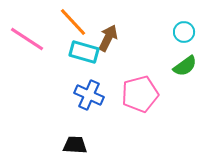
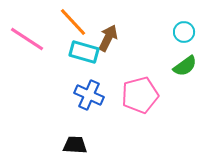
pink pentagon: moved 1 px down
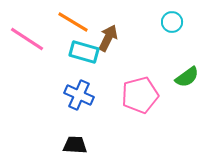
orange line: rotated 16 degrees counterclockwise
cyan circle: moved 12 px left, 10 px up
green semicircle: moved 2 px right, 11 px down
blue cross: moved 10 px left
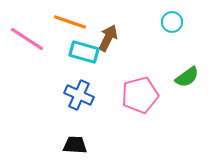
orange line: moved 3 px left; rotated 12 degrees counterclockwise
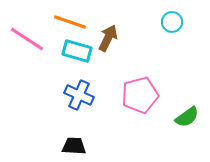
cyan rectangle: moved 7 px left, 1 px up
green semicircle: moved 40 px down
black trapezoid: moved 1 px left, 1 px down
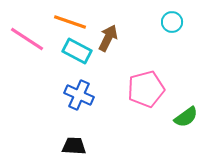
cyan rectangle: rotated 12 degrees clockwise
pink pentagon: moved 6 px right, 6 px up
green semicircle: moved 1 px left
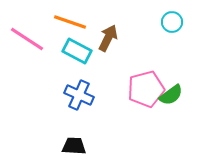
green semicircle: moved 15 px left, 22 px up
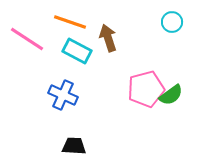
brown arrow: rotated 44 degrees counterclockwise
blue cross: moved 16 px left
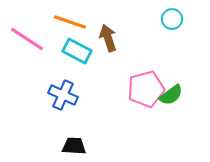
cyan circle: moved 3 px up
